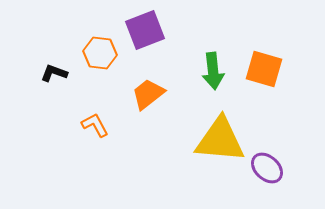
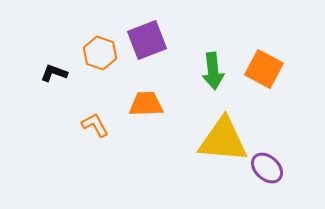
purple square: moved 2 px right, 10 px down
orange hexagon: rotated 12 degrees clockwise
orange square: rotated 12 degrees clockwise
orange trapezoid: moved 2 px left, 10 px down; rotated 36 degrees clockwise
yellow triangle: moved 3 px right
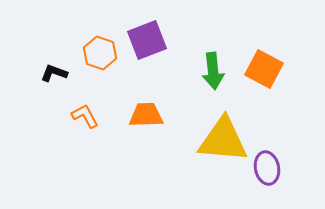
orange trapezoid: moved 11 px down
orange L-shape: moved 10 px left, 9 px up
purple ellipse: rotated 36 degrees clockwise
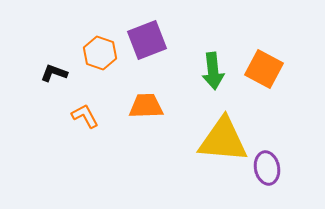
orange trapezoid: moved 9 px up
